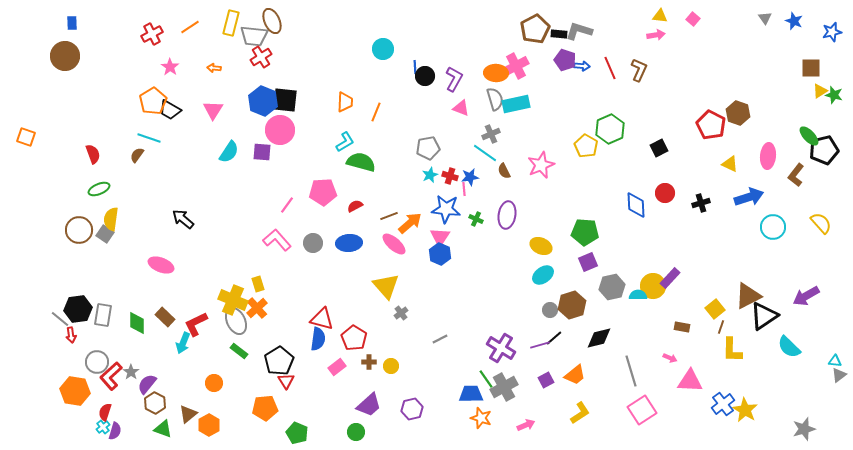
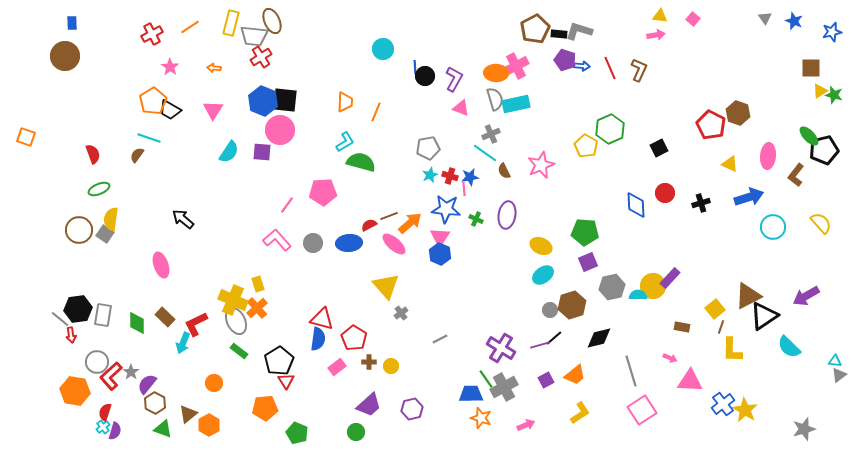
red semicircle at (355, 206): moved 14 px right, 19 px down
pink ellipse at (161, 265): rotated 50 degrees clockwise
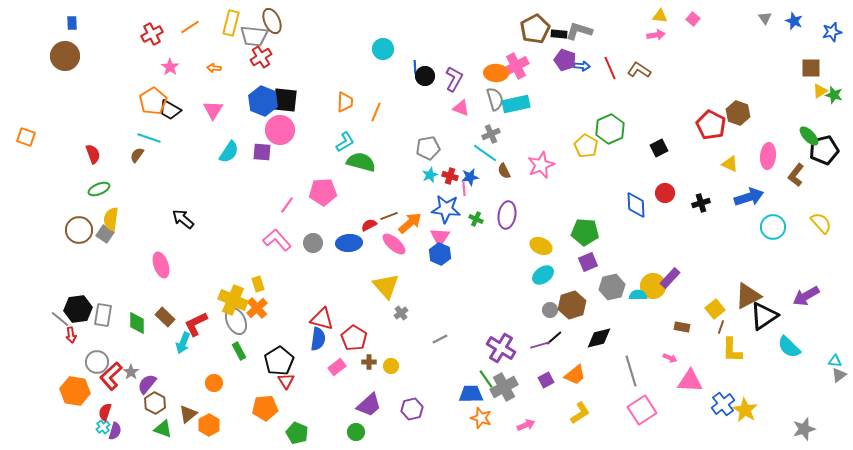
brown L-shape at (639, 70): rotated 80 degrees counterclockwise
green rectangle at (239, 351): rotated 24 degrees clockwise
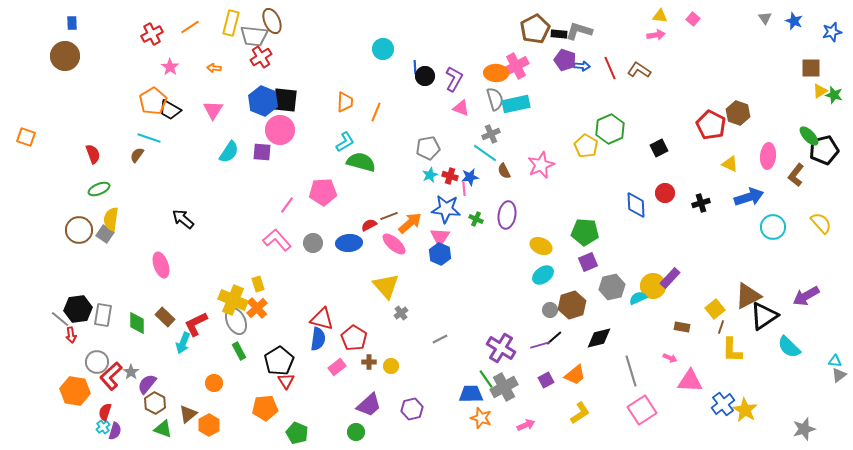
cyan semicircle at (638, 295): moved 3 px down; rotated 24 degrees counterclockwise
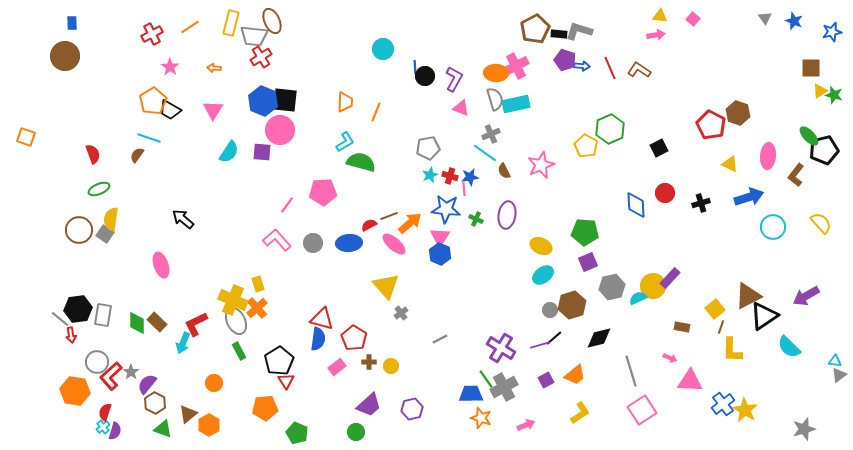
brown rectangle at (165, 317): moved 8 px left, 5 px down
